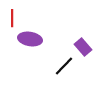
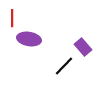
purple ellipse: moved 1 px left
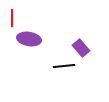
purple rectangle: moved 2 px left, 1 px down
black line: rotated 40 degrees clockwise
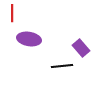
red line: moved 5 px up
black line: moved 2 px left
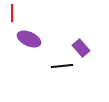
purple ellipse: rotated 15 degrees clockwise
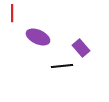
purple ellipse: moved 9 px right, 2 px up
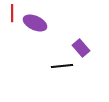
purple ellipse: moved 3 px left, 14 px up
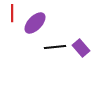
purple ellipse: rotated 70 degrees counterclockwise
black line: moved 7 px left, 19 px up
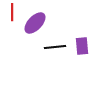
red line: moved 1 px up
purple rectangle: moved 1 px right, 2 px up; rotated 36 degrees clockwise
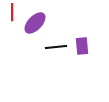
black line: moved 1 px right
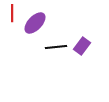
red line: moved 1 px down
purple rectangle: rotated 42 degrees clockwise
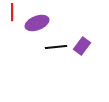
red line: moved 1 px up
purple ellipse: moved 2 px right; rotated 25 degrees clockwise
